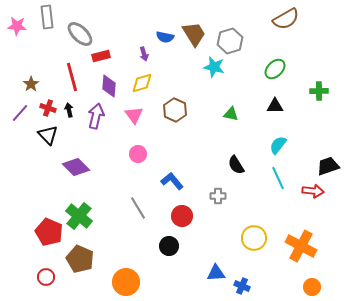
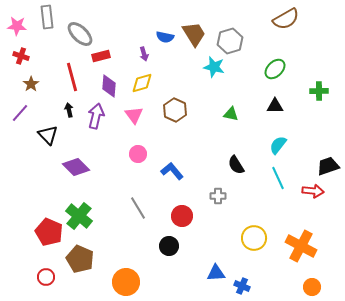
red cross at (48, 108): moved 27 px left, 52 px up
blue L-shape at (172, 181): moved 10 px up
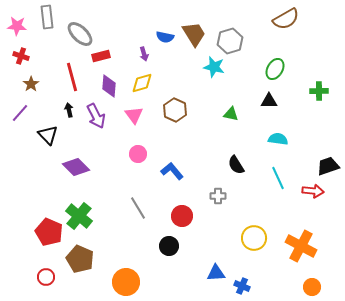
green ellipse at (275, 69): rotated 15 degrees counterclockwise
black triangle at (275, 106): moved 6 px left, 5 px up
purple arrow at (96, 116): rotated 140 degrees clockwise
cyan semicircle at (278, 145): moved 6 px up; rotated 60 degrees clockwise
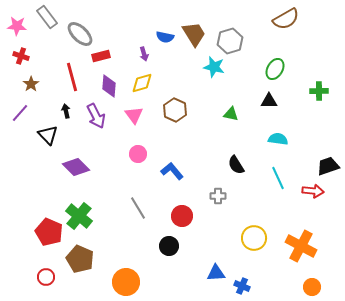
gray rectangle at (47, 17): rotated 30 degrees counterclockwise
black arrow at (69, 110): moved 3 px left, 1 px down
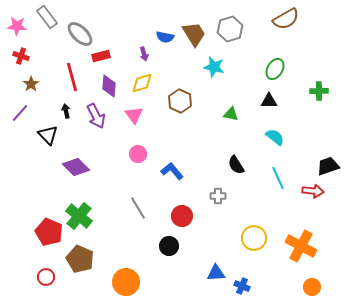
gray hexagon at (230, 41): moved 12 px up
brown hexagon at (175, 110): moved 5 px right, 9 px up
cyan semicircle at (278, 139): moved 3 px left, 2 px up; rotated 30 degrees clockwise
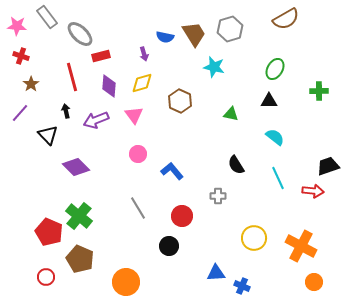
purple arrow at (96, 116): moved 4 px down; rotated 95 degrees clockwise
orange circle at (312, 287): moved 2 px right, 5 px up
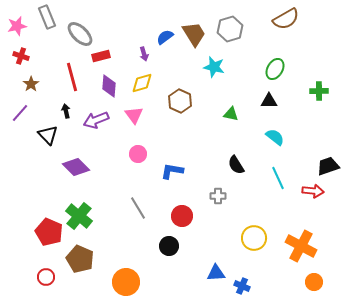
gray rectangle at (47, 17): rotated 15 degrees clockwise
pink star at (17, 26): rotated 18 degrees counterclockwise
blue semicircle at (165, 37): rotated 132 degrees clockwise
blue L-shape at (172, 171): rotated 40 degrees counterclockwise
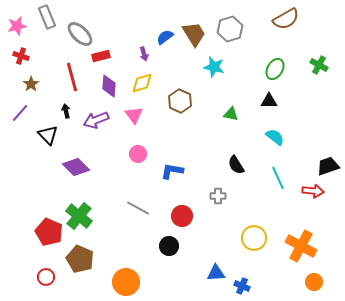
green cross at (319, 91): moved 26 px up; rotated 30 degrees clockwise
gray line at (138, 208): rotated 30 degrees counterclockwise
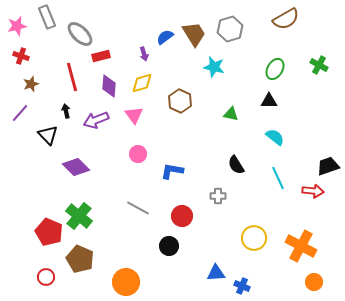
brown star at (31, 84): rotated 14 degrees clockwise
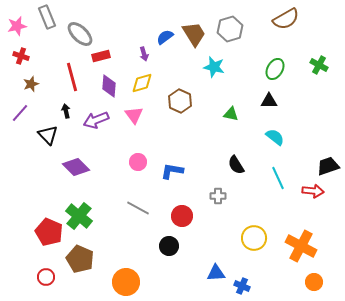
pink circle at (138, 154): moved 8 px down
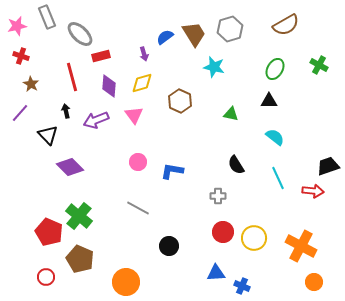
brown semicircle at (286, 19): moved 6 px down
brown star at (31, 84): rotated 21 degrees counterclockwise
purple diamond at (76, 167): moved 6 px left
red circle at (182, 216): moved 41 px right, 16 px down
